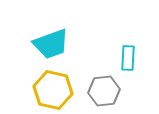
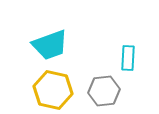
cyan trapezoid: moved 1 px left, 1 px down
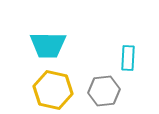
cyan trapezoid: moved 2 px left; rotated 21 degrees clockwise
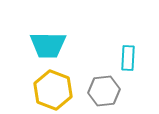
yellow hexagon: rotated 9 degrees clockwise
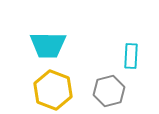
cyan rectangle: moved 3 px right, 2 px up
gray hexagon: moved 5 px right; rotated 8 degrees counterclockwise
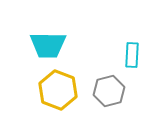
cyan rectangle: moved 1 px right, 1 px up
yellow hexagon: moved 5 px right
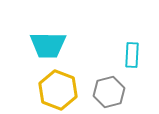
gray hexagon: moved 1 px down
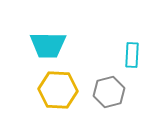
yellow hexagon: rotated 18 degrees counterclockwise
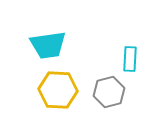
cyan trapezoid: rotated 9 degrees counterclockwise
cyan rectangle: moved 2 px left, 4 px down
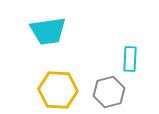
cyan trapezoid: moved 14 px up
